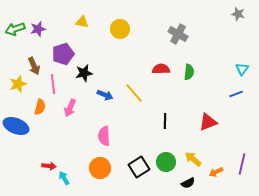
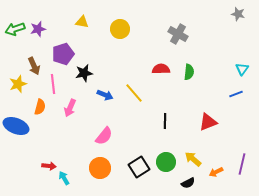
pink semicircle: rotated 138 degrees counterclockwise
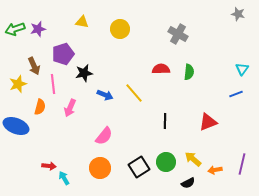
orange arrow: moved 1 px left, 2 px up; rotated 16 degrees clockwise
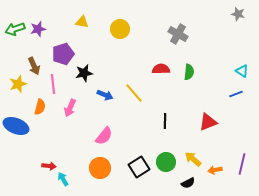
cyan triangle: moved 2 px down; rotated 32 degrees counterclockwise
cyan arrow: moved 1 px left, 1 px down
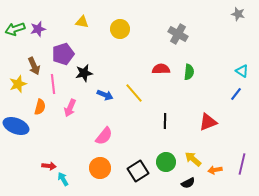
blue line: rotated 32 degrees counterclockwise
black square: moved 1 px left, 4 px down
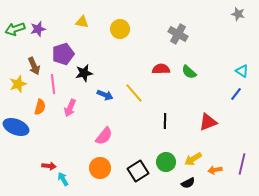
green semicircle: rotated 126 degrees clockwise
blue ellipse: moved 1 px down
yellow arrow: rotated 72 degrees counterclockwise
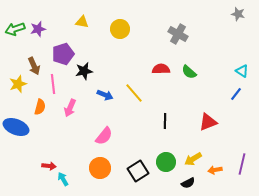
black star: moved 2 px up
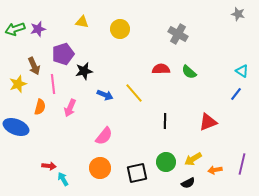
black square: moved 1 px left, 2 px down; rotated 20 degrees clockwise
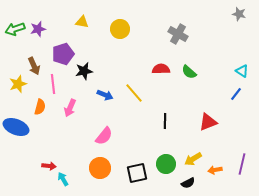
gray star: moved 1 px right
green circle: moved 2 px down
